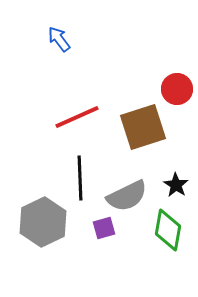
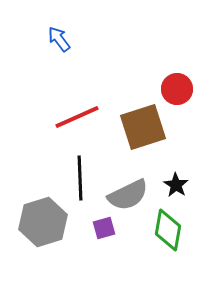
gray semicircle: moved 1 px right, 1 px up
gray hexagon: rotated 9 degrees clockwise
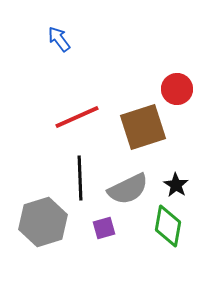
gray semicircle: moved 6 px up
green diamond: moved 4 px up
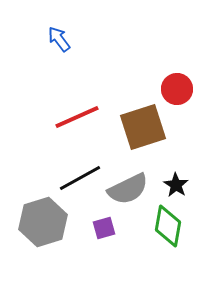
black line: rotated 63 degrees clockwise
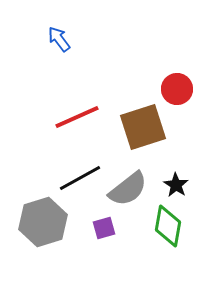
gray semicircle: rotated 12 degrees counterclockwise
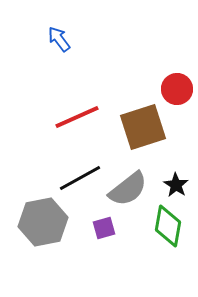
gray hexagon: rotated 6 degrees clockwise
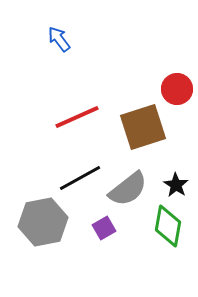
purple square: rotated 15 degrees counterclockwise
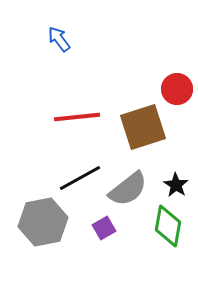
red line: rotated 18 degrees clockwise
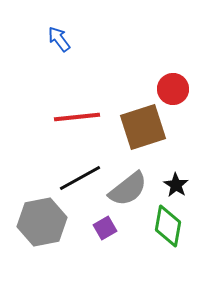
red circle: moved 4 px left
gray hexagon: moved 1 px left
purple square: moved 1 px right
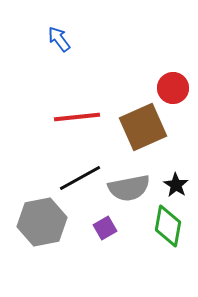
red circle: moved 1 px up
brown square: rotated 6 degrees counterclockwise
gray semicircle: moved 1 px right, 1 px up; rotated 27 degrees clockwise
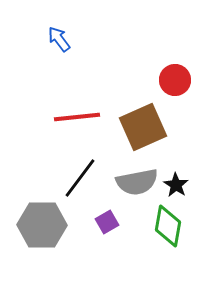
red circle: moved 2 px right, 8 px up
black line: rotated 24 degrees counterclockwise
gray semicircle: moved 8 px right, 6 px up
gray hexagon: moved 3 px down; rotated 12 degrees clockwise
purple square: moved 2 px right, 6 px up
